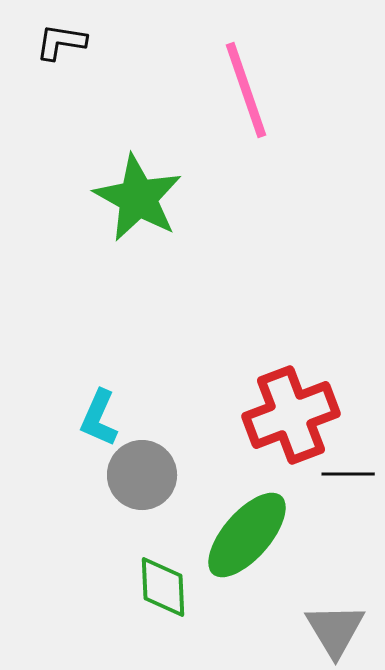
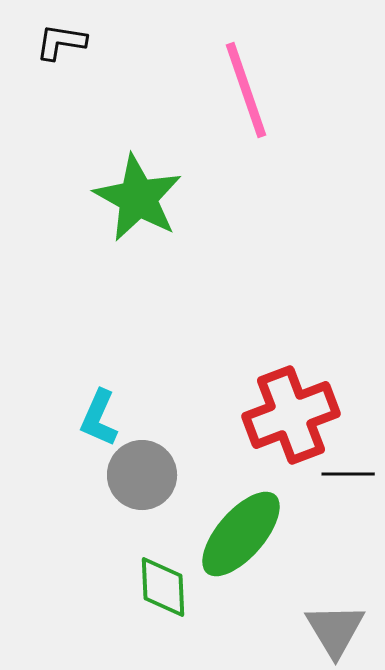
green ellipse: moved 6 px left, 1 px up
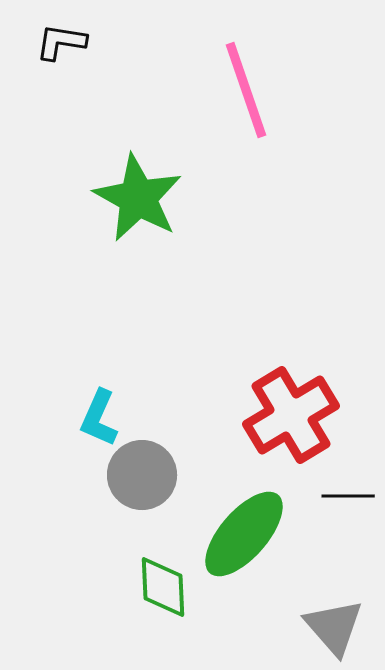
red cross: rotated 10 degrees counterclockwise
black line: moved 22 px down
green ellipse: moved 3 px right
gray triangle: moved 1 px left, 3 px up; rotated 10 degrees counterclockwise
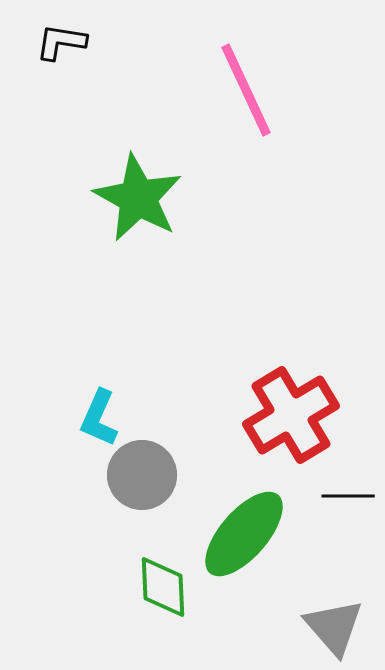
pink line: rotated 6 degrees counterclockwise
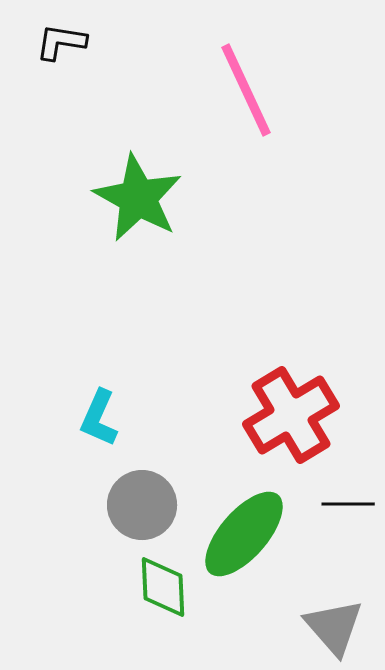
gray circle: moved 30 px down
black line: moved 8 px down
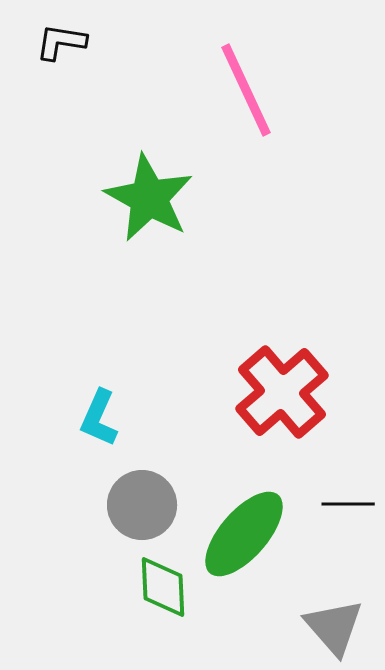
green star: moved 11 px right
red cross: moved 9 px left, 23 px up; rotated 10 degrees counterclockwise
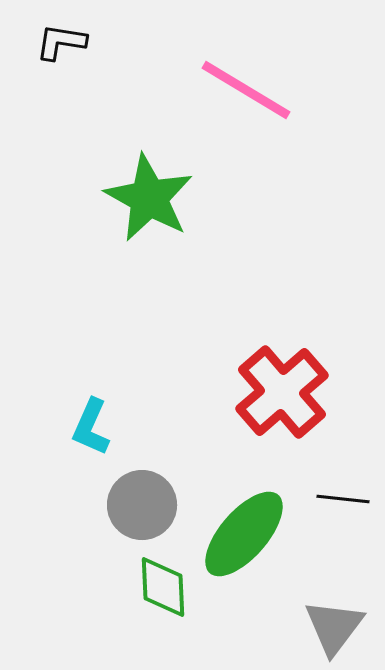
pink line: rotated 34 degrees counterclockwise
cyan L-shape: moved 8 px left, 9 px down
black line: moved 5 px left, 5 px up; rotated 6 degrees clockwise
gray triangle: rotated 18 degrees clockwise
